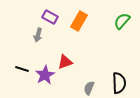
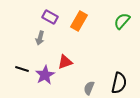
gray arrow: moved 2 px right, 3 px down
black semicircle: rotated 15 degrees clockwise
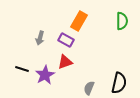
purple rectangle: moved 16 px right, 23 px down
green semicircle: rotated 138 degrees clockwise
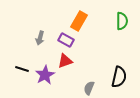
red triangle: moved 1 px up
black semicircle: moved 6 px up
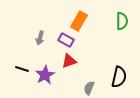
red triangle: moved 4 px right
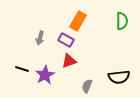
orange rectangle: moved 1 px left
black semicircle: rotated 70 degrees clockwise
gray semicircle: moved 2 px left, 2 px up
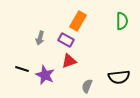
purple star: rotated 18 degrees counterclockwise
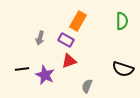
black line: rotated 24 degrees counterclockwise
black semicircle: moved 4 px right, 8 px up; rotated 25 degrees clockwise
